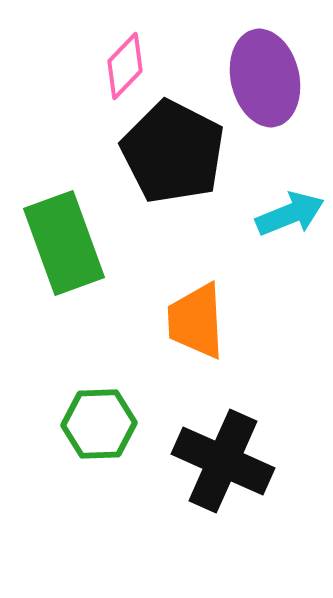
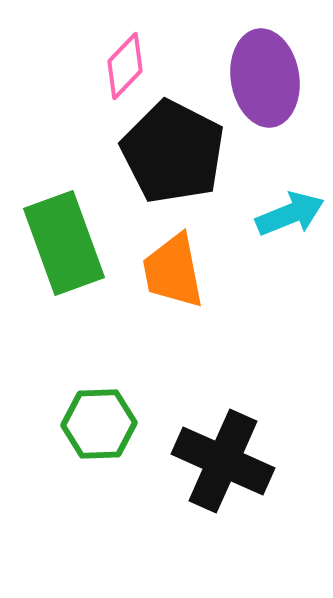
purple ellipse: rotated 4 degrees clockwise
orange trapezoid: moved 23 px left, 50 px up; rotated 8 degrees counterclockwise
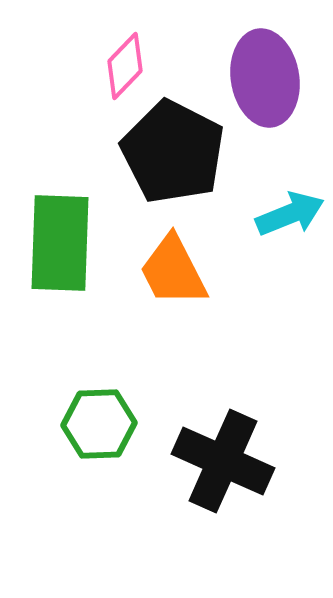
green rectangle: moved 4 px left; rotated 22 degrees clockwise
orange trapezoid: rotated 16 degrees counterclockwise
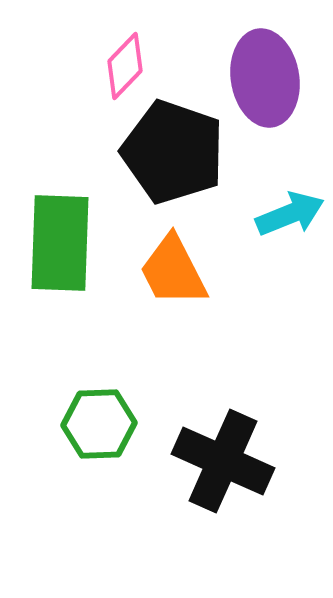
black pentagon: rotated 8 degrees counterclockwise
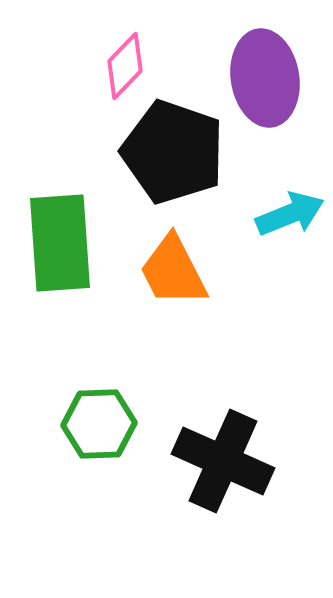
green rectangle: rotated 6 degrees counterclockwise
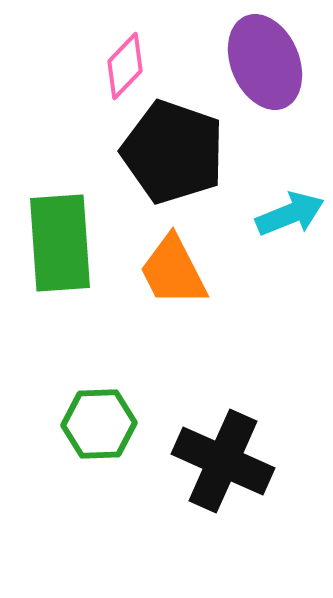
purple ellipse: moved 16 px up; rotated 14 degrees counterclockwise
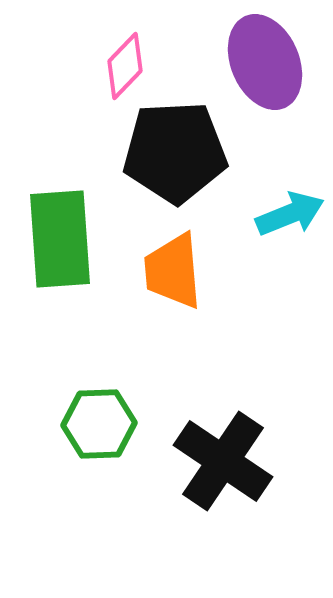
black pentagon: moved 2 px right; rotated 22 degrees counterclockwise
green rectangle: moved 4 px up
orange trapezoid: rotated 22 degrees clockwise
black cross: rotated 10 degrees clockwise
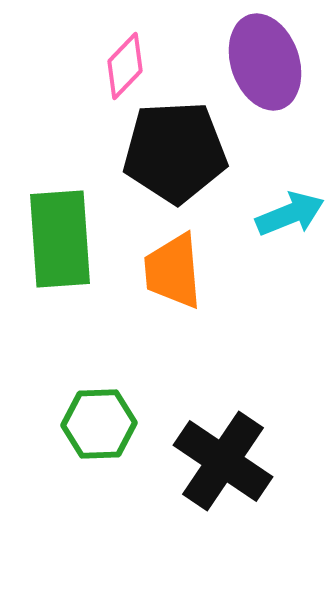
purple ellipse: rotated 4 degrees clockwise
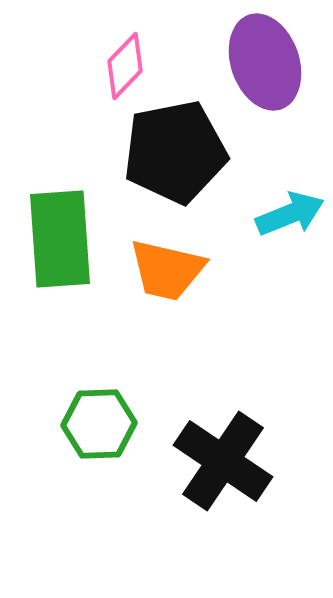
black pentagon: rotated 8 degrees counterclockwise
orange trapezoid: moved 6 px left, 1 px up; rotated 72 degrees counterclockwise
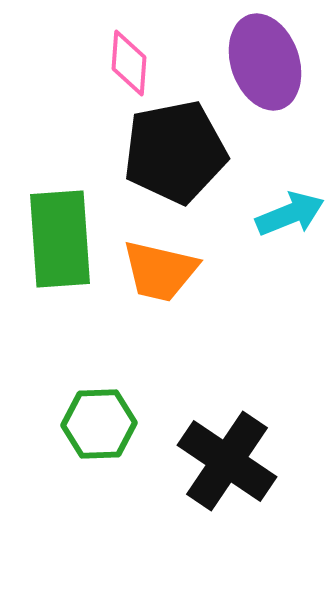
pink diamond: moved 4 px right, 3 px up; rotated 40 degrees counterclockwise
orange trapezoid: moved 7 px left, 1 px down
black cross: moved 4 px right
